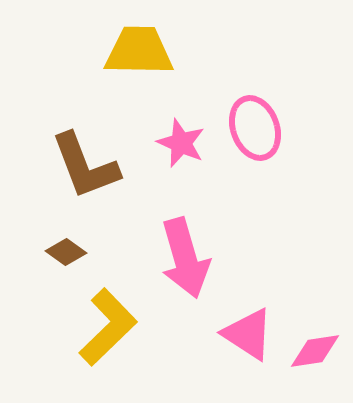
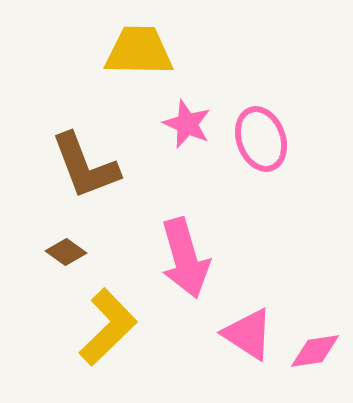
pink ellipse: moved 6 px right, 11 px down
pink star: moved 6 px right, 19 px up
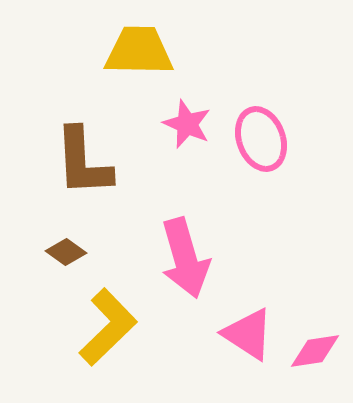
brown L-shape: moved 2 px left, 4 px up; rotated 18 degrees clockwise
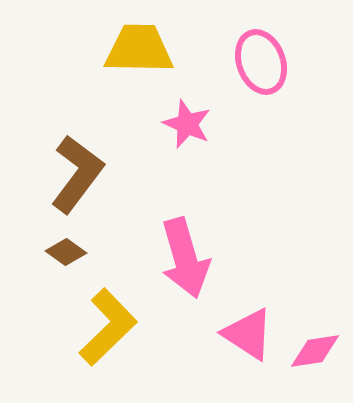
yellow trapezoid: moved 2 px up
pink ellipse: moved 77 px up
brown L-shape: moved 6 px left, 12 px down; rotated 140 degrees counterclockwise
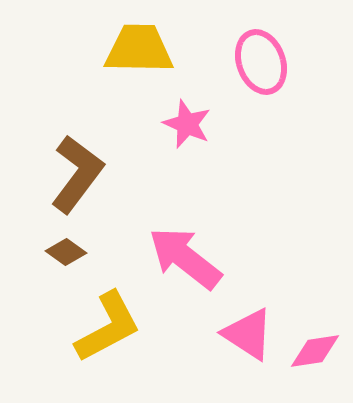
pink arrow: rotated 144 degrees clockwise
yellow L-shape: rotated 16 degrees clockwise
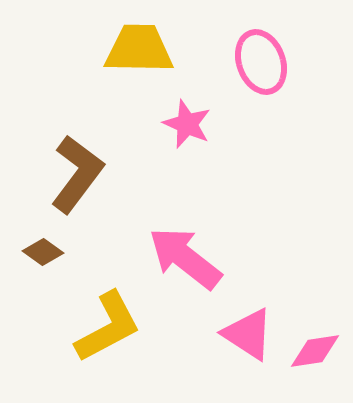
brown diamond: moved 23 px left
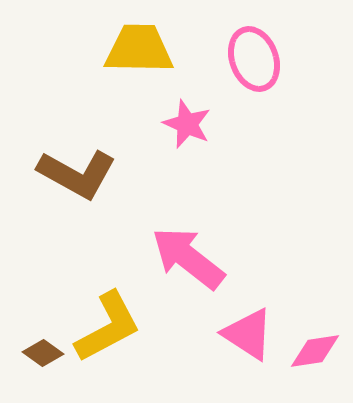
pink ellipse: moved 7 px left, 3 px up
brown L-shape: rotated 82 degrees clockwise
brown diamond: moved 101 px down
pink arrow: moved 3 px right
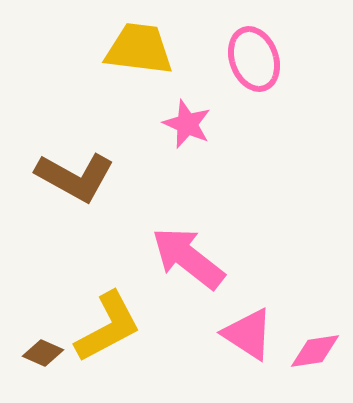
yellow trapezoid: rotated 6 degrees clockwise
brown L-shape: moved 2 px left, 3 px down
brown diamond: rotated 12 degrees counterclockwise
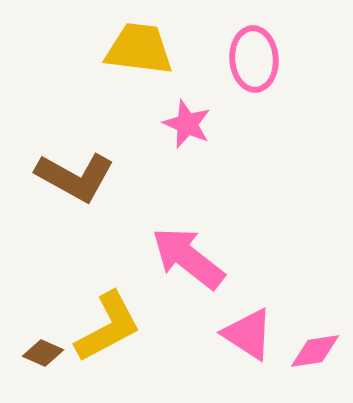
pink ellipse: rotated 16 degrees clockwise
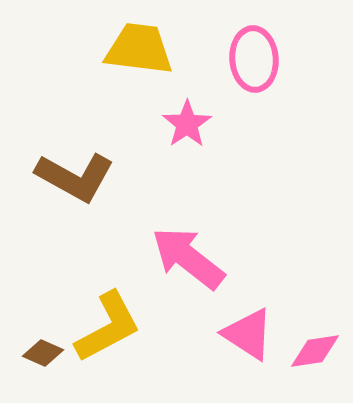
pink star: rotated 15 degrees clockwise
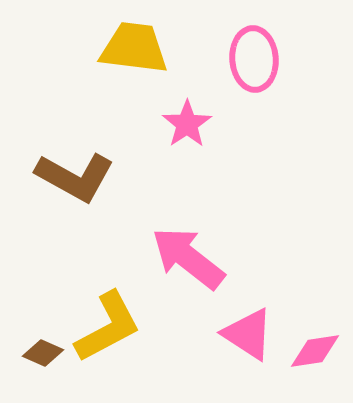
yellow trapezoid: moved 5 px left, 1 px up
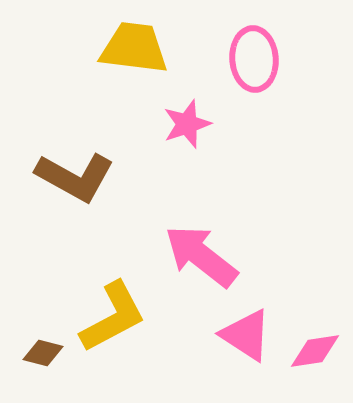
pink star: rotated 15 degrees clockwise
pink arrow: moved 13 px right, 2 px up
yellow L-shape: moved 5 px right, 10 px up
pink triangle: moved 2 px left, 1 px down
brown diamond: rotated 9 degrees counterclockwise
